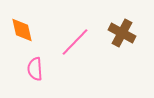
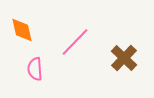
brown cross: moved 2 px right, 25 px down; rotated 16 degrees clockwise
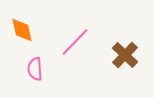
brown cross: moved 1 px right, 3 px up
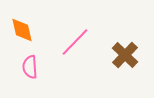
pink semicircle: moved 5 px left, 2 px up
